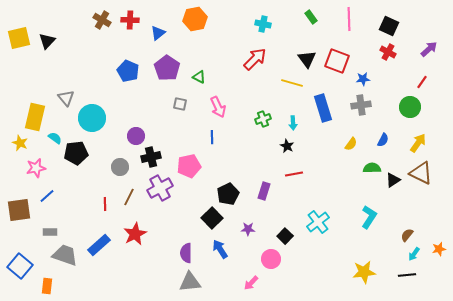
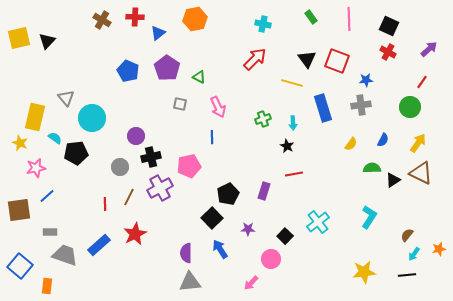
red cross at (130, 20): moved 5 px right, 3 px up
blue star at (363, 79): moved 3 px right, 1 px down
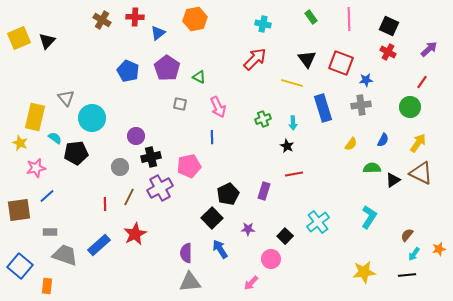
yellow square at (19, 38): rotated 10 degrees counterclockwise
red square at (337, 61): moved 4 px right, 2 px down
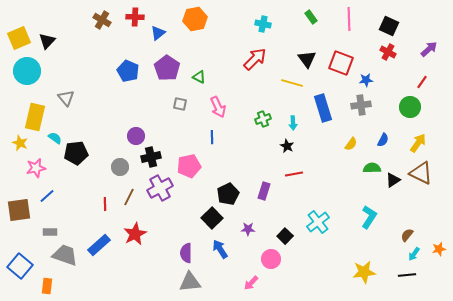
cyan circle at (92, 118): moved 65 px left, 47 px up
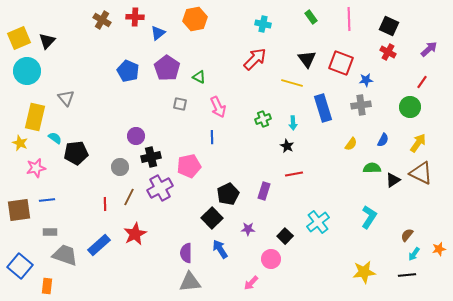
blue line at (47, 196): moved 4 px down; rotated 35 degrees clockwise
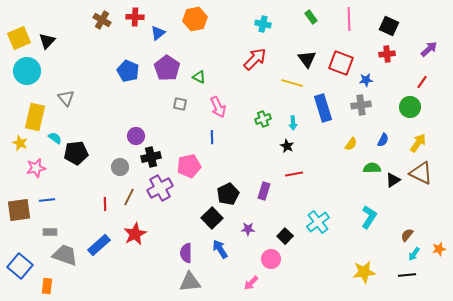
red cross at (388, 52): moved 1 px left, 2 px down; rotated 35 degrees counterclockwise
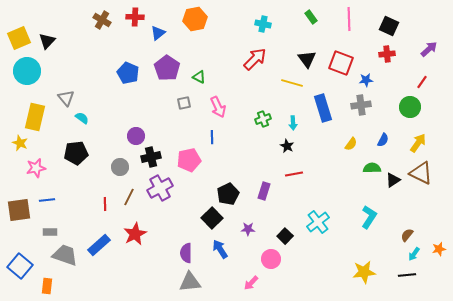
blue pentagon at (128, 71): moved 2 px down
gray square at (180, 104): moved 4 px right, 1 px up; rotated 24 degrees counterclockwise
cyan semicircle at (55, 138): moved 27 px right, 20 px up
pink pentagon at (189, 166): moved 6 px up
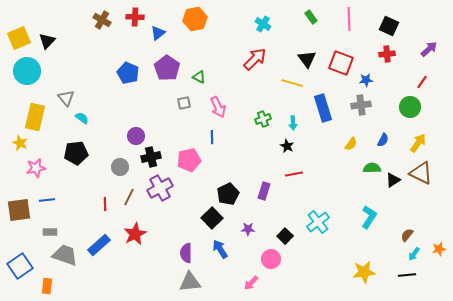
cyan cross at (263, 24): rotated 21 degrees clockwise
blue square at (20, 266): rotated 15 degrees clockwise
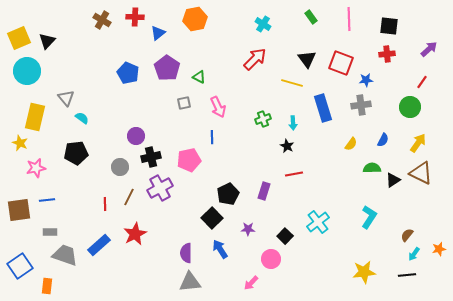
black square at (389, 26): rotated 18 degrees counterclockwise
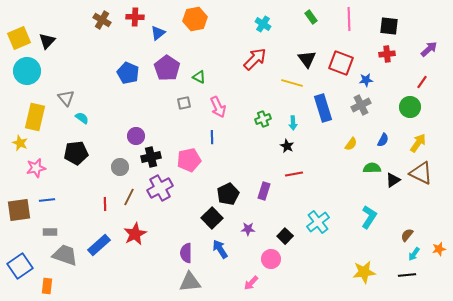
gray cross at (361, 105): rotated 18 degrees counterclockwise
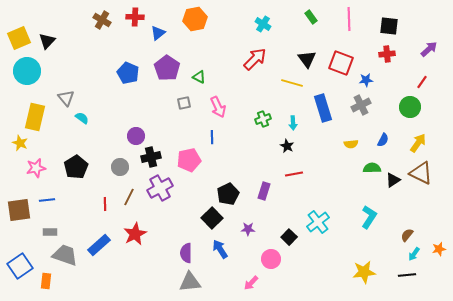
yellow semicircle at (351, 144): rotated 48 degrees clockwise
black pentagon at (76, 153): moved 14 px down; rotated 25 degrees counterclockwise
black square at (285, 236): moved 4 px right, 1 px down
orange rectangle at (47, 286): moved 1 px left, 5 px up
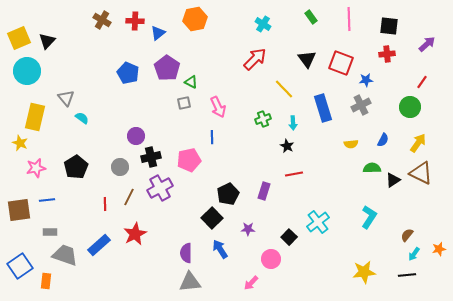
red cross at (135, 17): moved 4 px down
purple arrow at (429, 49): moved 2 px left, 5 px up
green triangle at (199, 77): moved 8 px left, 5 px down
yellow line at (292, 83): moved 8 px left, 6 px down; rotated 30 degrees clockwise
